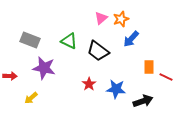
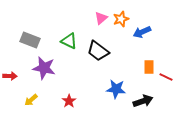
blue arrow: moved 11 px right, 7 px up; rotated 24 degrees clockwise
red star: moved 20 px left, 17 px down
yellow arrow: moved 2 px down
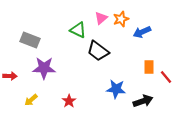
green triangle: moved 9 px right, 11 px up
purple star: rotated 10 degrees counterclockwise
red line: rotated 24 degrees clockwise
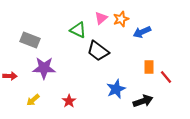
blue star: rotated 30 degrees counterclockwise
yellow arrow: moved 2 px right
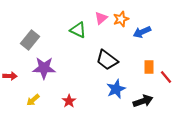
gray rectangle: rotated 72 degrees counterclockwise
black trapezoid: moved 9 px right, 9 px down
